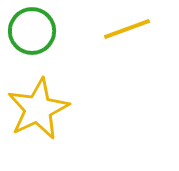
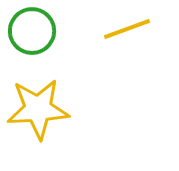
yellow star: rotated 22 degrees clockwise
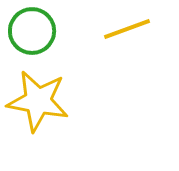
yellow star: moved 8 px up; rotated 14 degrees clockwise
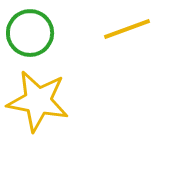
green circle: moved 2 px left, 2 px down
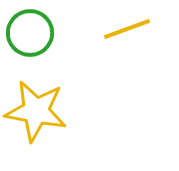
yellow star: moved 2 px left, 10 px down
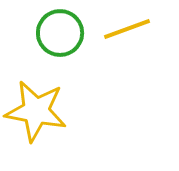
green circle: moved 30 px right
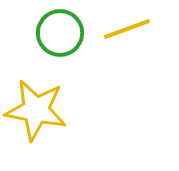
yellow star: moved 1 px up
